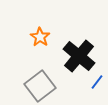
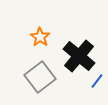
blue line: moved 1 px up
gray square: moved 9 px up
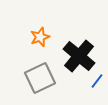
orange star: rotated 18 degrees clockwise
gray square: moved 1 px down; rotated 12 degrees clockwise
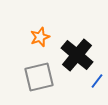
black cross: moved 2 px left, 1 px up
gray square: moved 1 px left, 1 px up; rotated 12 degrees clockwise
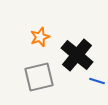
blue line: rotated 70 degrees clockwise
